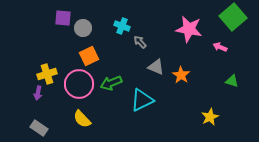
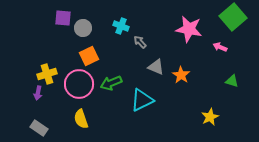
cyan cross: moved 1 px left
yellow semicircle: moved 1 px left; rotated 24 degrees clockwise
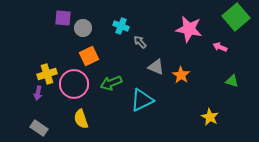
green square: moved 3 px right
pink circle: moved 5 px left
yellow star: rotated 18 degrees counterclockwise
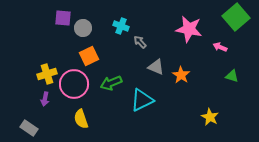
green triangle: moved 5 px up
purple arrow: moved 7 px right, 6 px down
gray rectangle: moved 10 px left
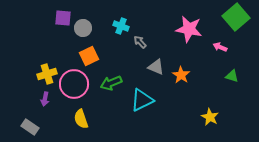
gray rectangle: moved 1 px right, 1 px up
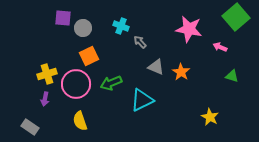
orange star: moved 3 px up
pink circle: moved 2 px right
yellow semicircle: moved 1 px left, 2 px down
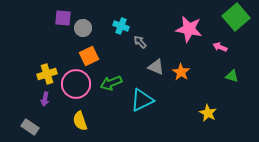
yellow star: moved 2 px left, 4 px up
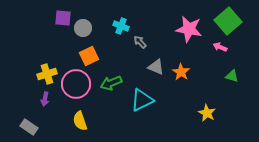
green square: moved 8 px left, 4 px down
yellow star: moved 1 px left
gray rectangle: moved 1 px left
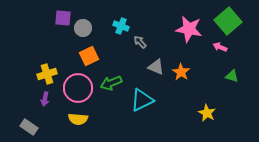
pink circle: moved 2 px right, 4 px down
yellow semicircle: moved 2 px left, 2 px up; rotated 66 degrees counterclockwise
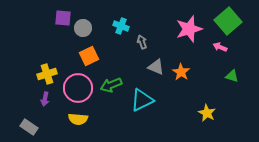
pink star: rotated 28 degrees counterclockwise
gray arrow: moved 2 px right; rotated 24 degrees clockwise
green arrow: moved 2 px down
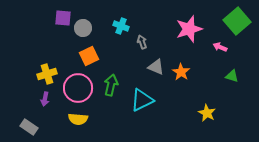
green square: moved 9 px right
green arrow: rotated 125 degrees clockwise
